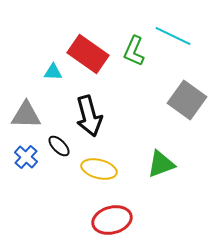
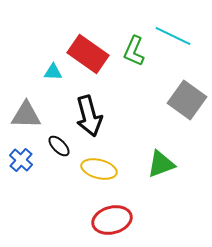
blue cross: moved 5 px left, 3 px down
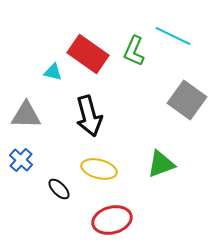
cyan triangle: rotated 12 degrees clockwise
black ellipse: moved 43 px down
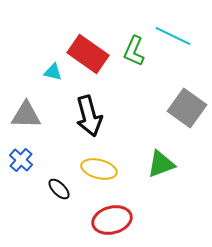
gray square: moved 8 px down
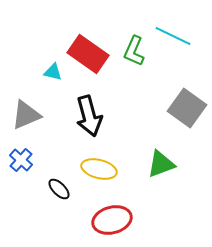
gray triangle: rotated 24 degrees counterclockwise
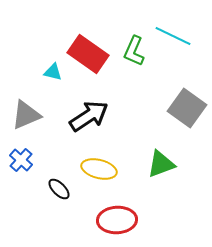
black arrow: rotated 108 degrees counterclockwise
red ellipse: moved 5 px right; rotated 12 degrees clockwise
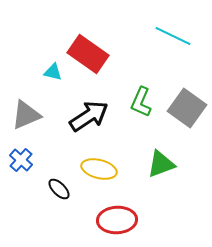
green L-shape: moved 7 px right, 51 px down
